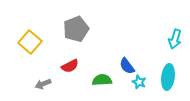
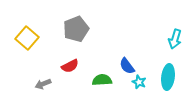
yellow square: moved 3 px left, 4 px up
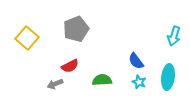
cyan arrow: moved 1 px left, 3 px up
blue semicircle: moved 9 px right, 5 px up
gray arrow: moved 12 px right
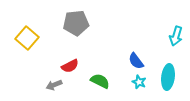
gray pentagon: moved 6 px up; rotated 15 degrees clockwise
cyan arrow: moved 2 px right
green semicircle: moved 2 px left, 1 px down; rotated 30 degrees clockwise
gray arrow: moved 1 px left, 1 px down
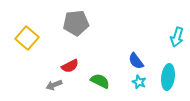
cyan arrow: moved 1 px right, 1 px down
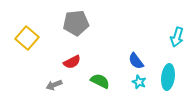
red semicircle: moved 2 px right, 4 px up
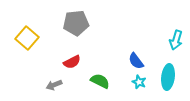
cyan arrow: moved 1 px left, 3 px down
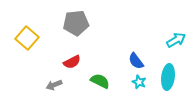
cyan arrow: rotated 138 degrees counterclockwise
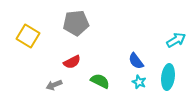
yellow square: moved 1 px right, 2 px up; rotated 10 degrees counterclockwise
